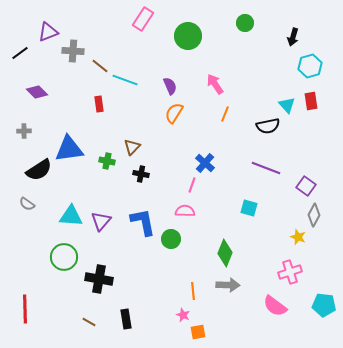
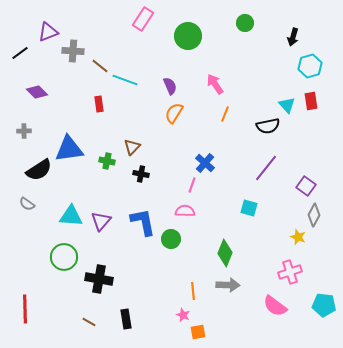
purple line at (266, 168): rotated 72 degrees counterclockwise
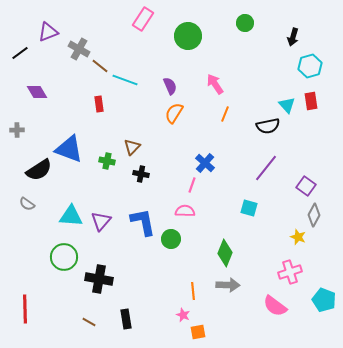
gray cross at (73, 51): moved 6 px right, 2 px up; rotated 25 degrees clockwise
purple diamond at (37, 92): rotated 15 degrees clockwise
gray cross at (24, 131): moved 7 px left, 1 px up
blue triangle at (69, 149): rotated 28 degrees clockwise
cyan pentagon at (324, 305): moved 5 px up; rotated 15 degrees clockwise
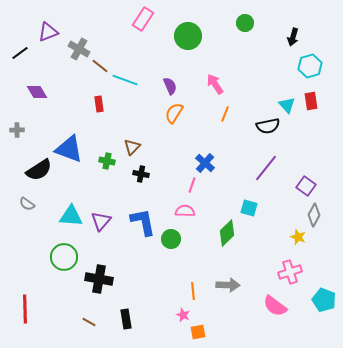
green diamond at (225, 253): moved 2 px right, 20 px up; rotated 24 degrees clockwise
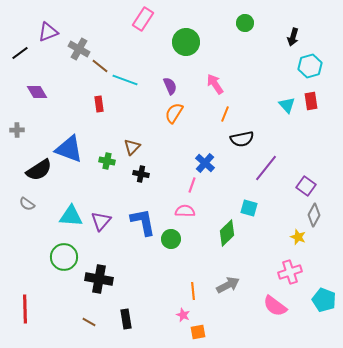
green circle at (188, 36): moved 2 px left, 6 px down
black semicircle at (268, 126): moved 26 px left, 13 px down
gray arrow at (228, 285): rotated 30 degrees counterclockwise
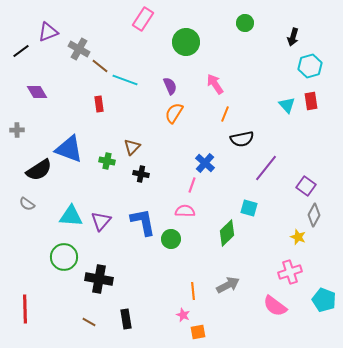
black line at (20, 53): moved 1 px right, 2 px up
